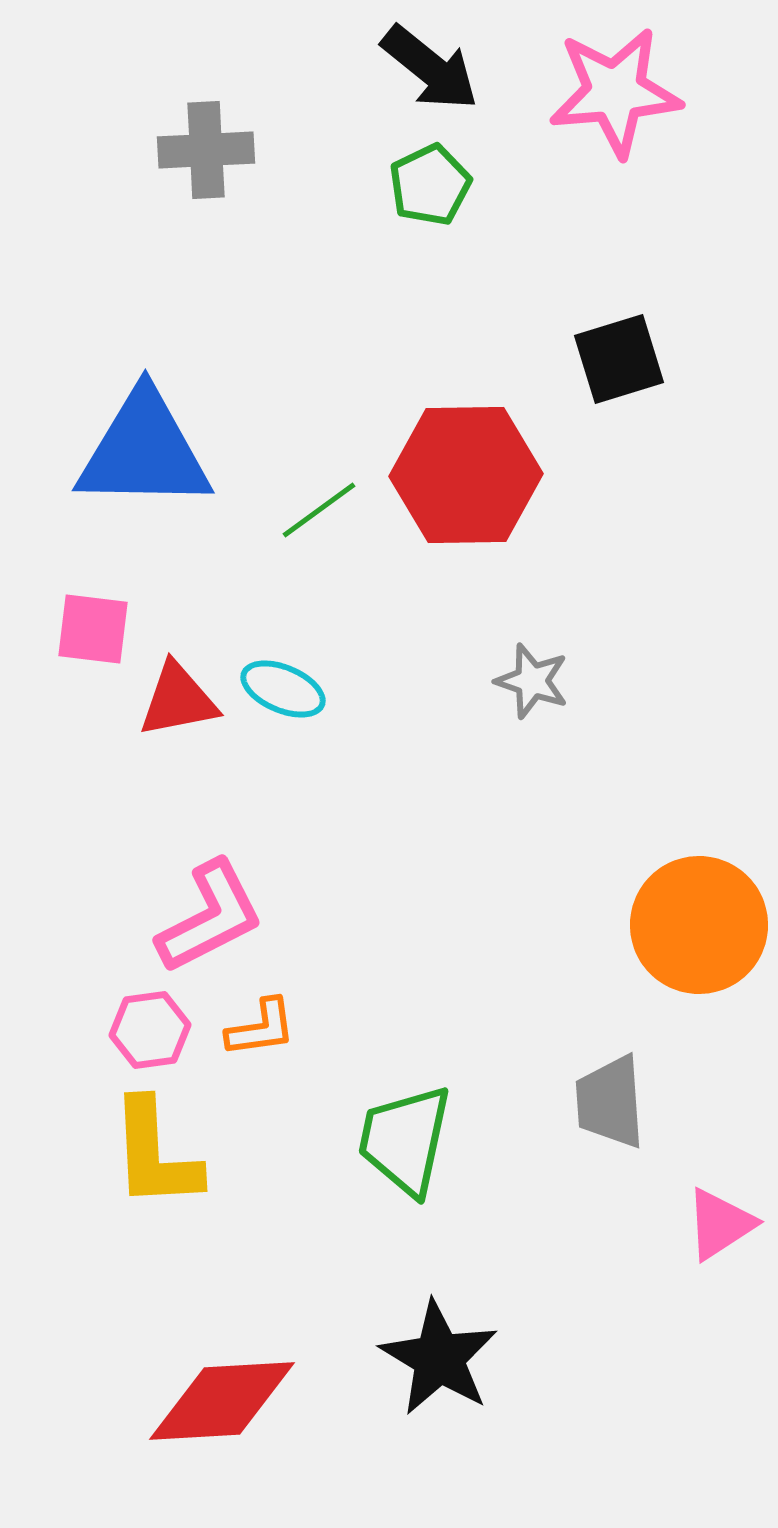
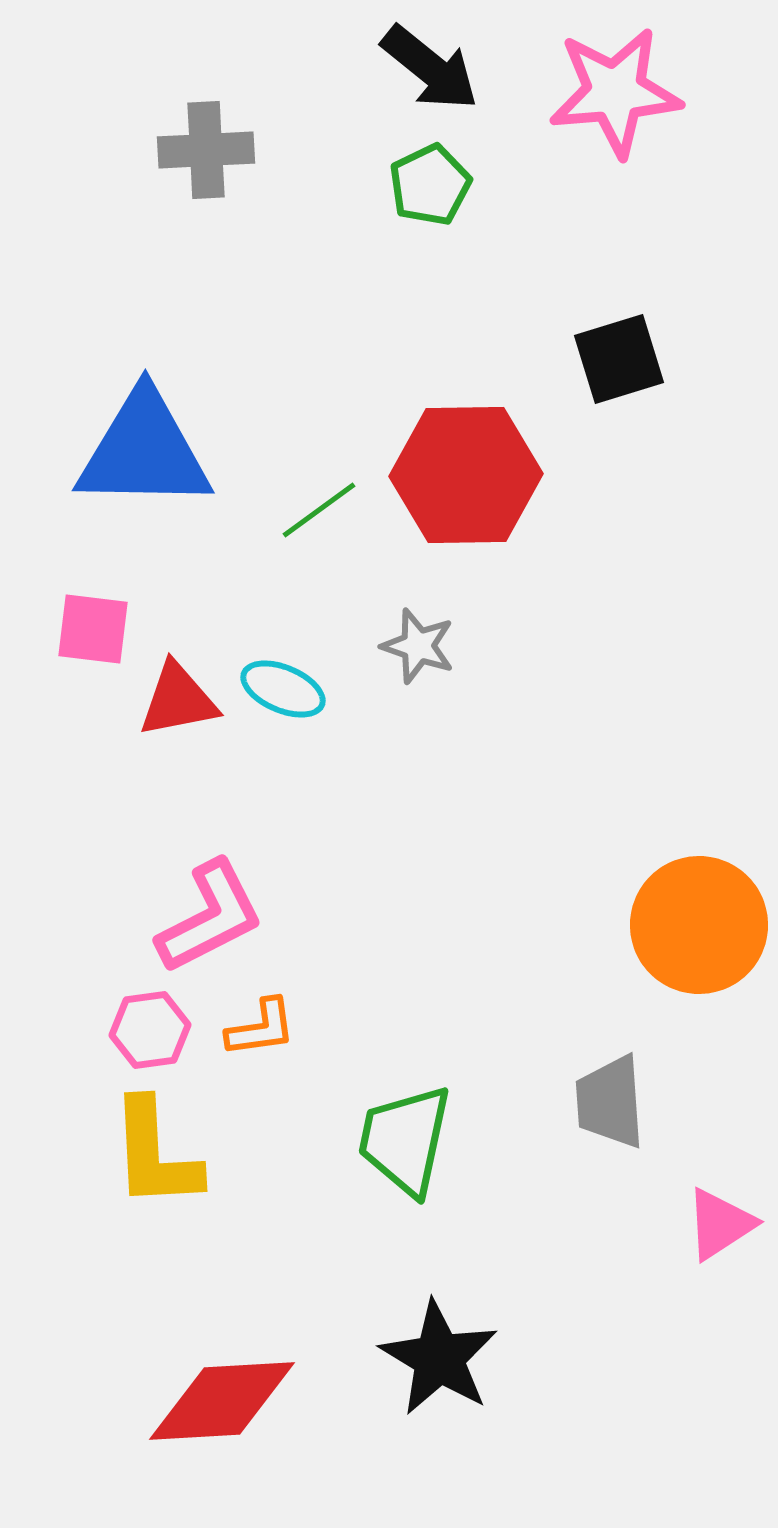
gray star: moved 114 px left, 35 px up
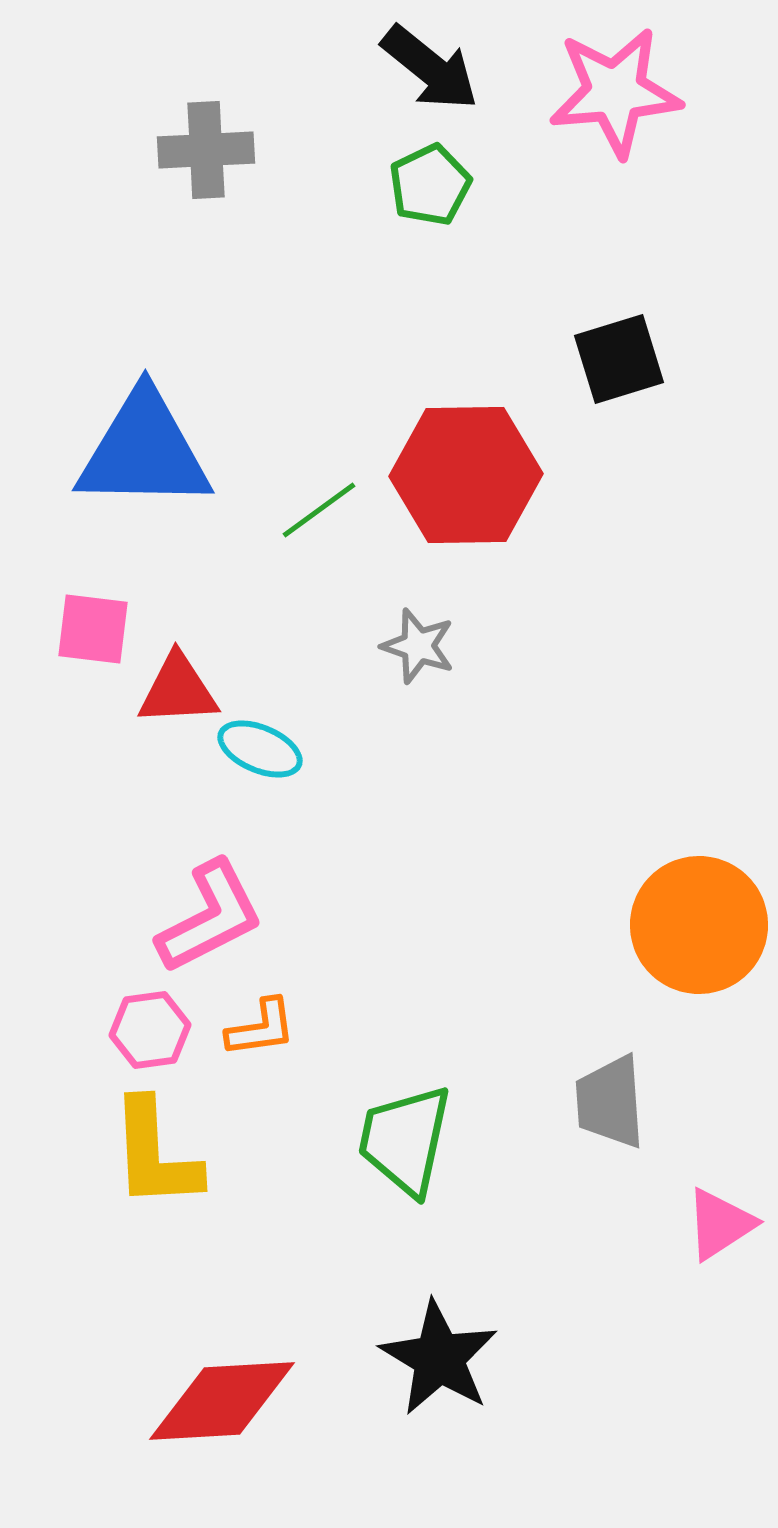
cyan ellipse: moved 23 px left, 60 px down
red triangle: moved 10 px up; rotated 8 degrees clockwise
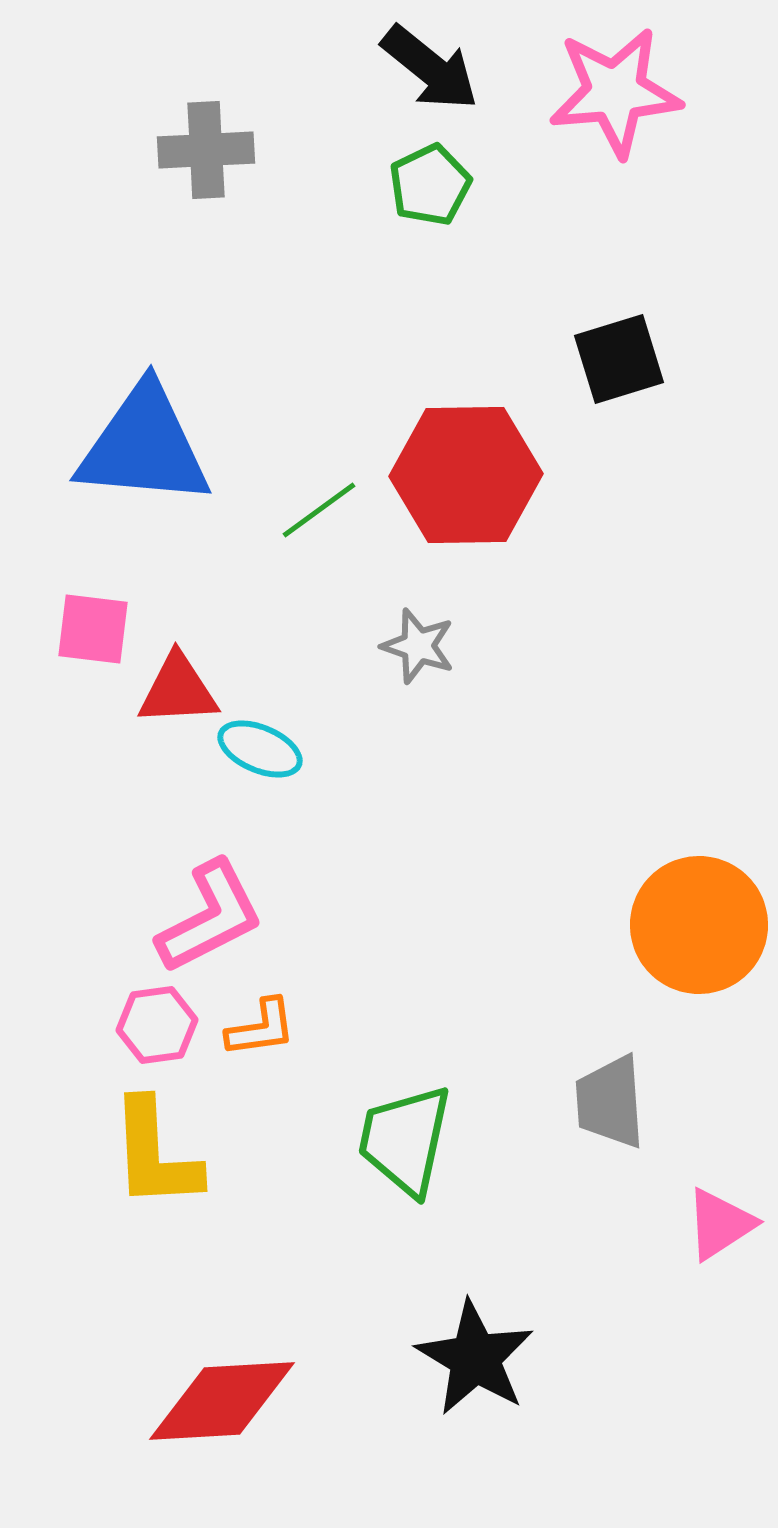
blue triangle: moved 5 px up; rotated 4 degrees clockwise
pink hexagon: moved 7 px right, 5 px up
black star: moved 36 px right
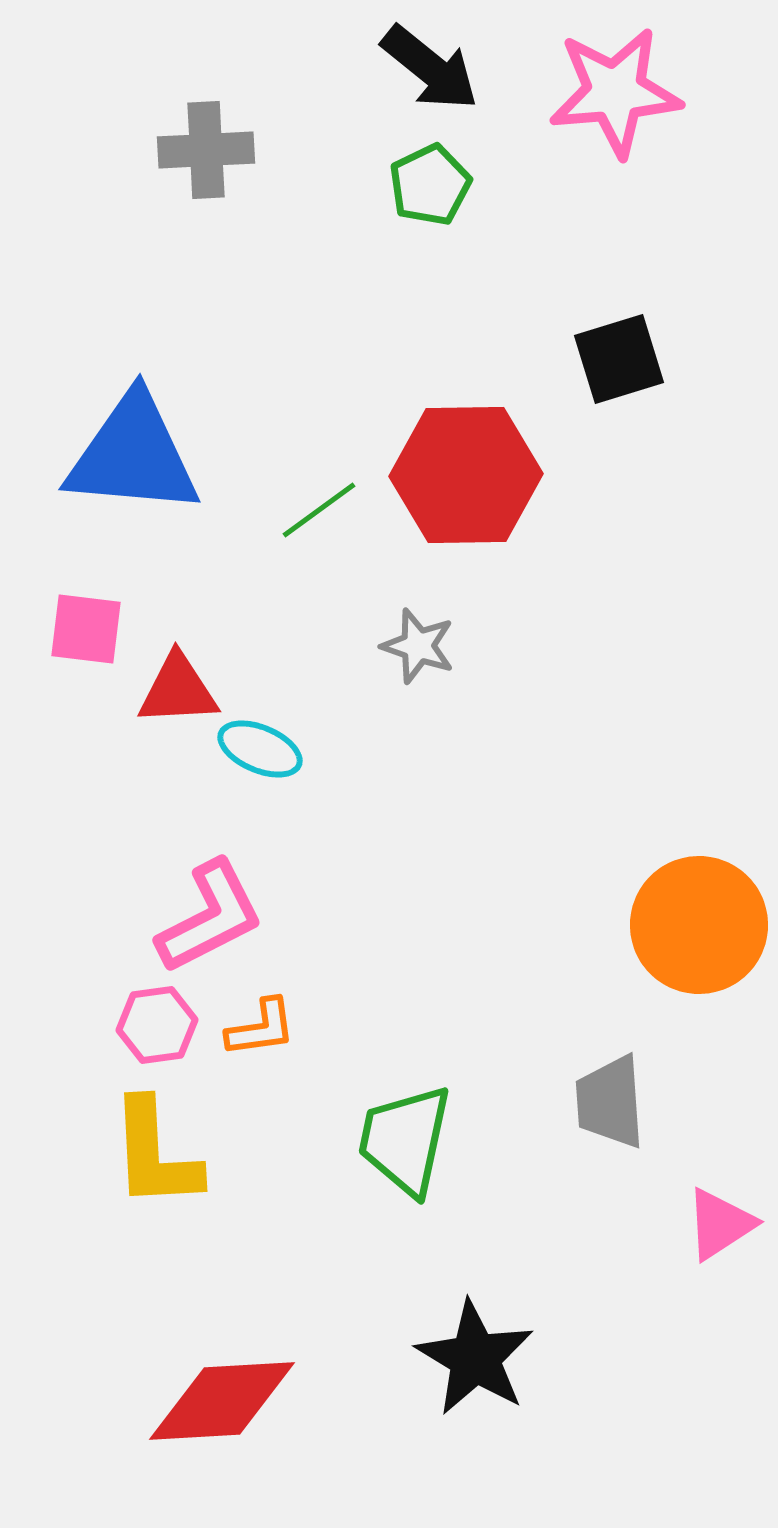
blue triangle: moved 11 px left, 9 px down
pink square: moved 7 px left
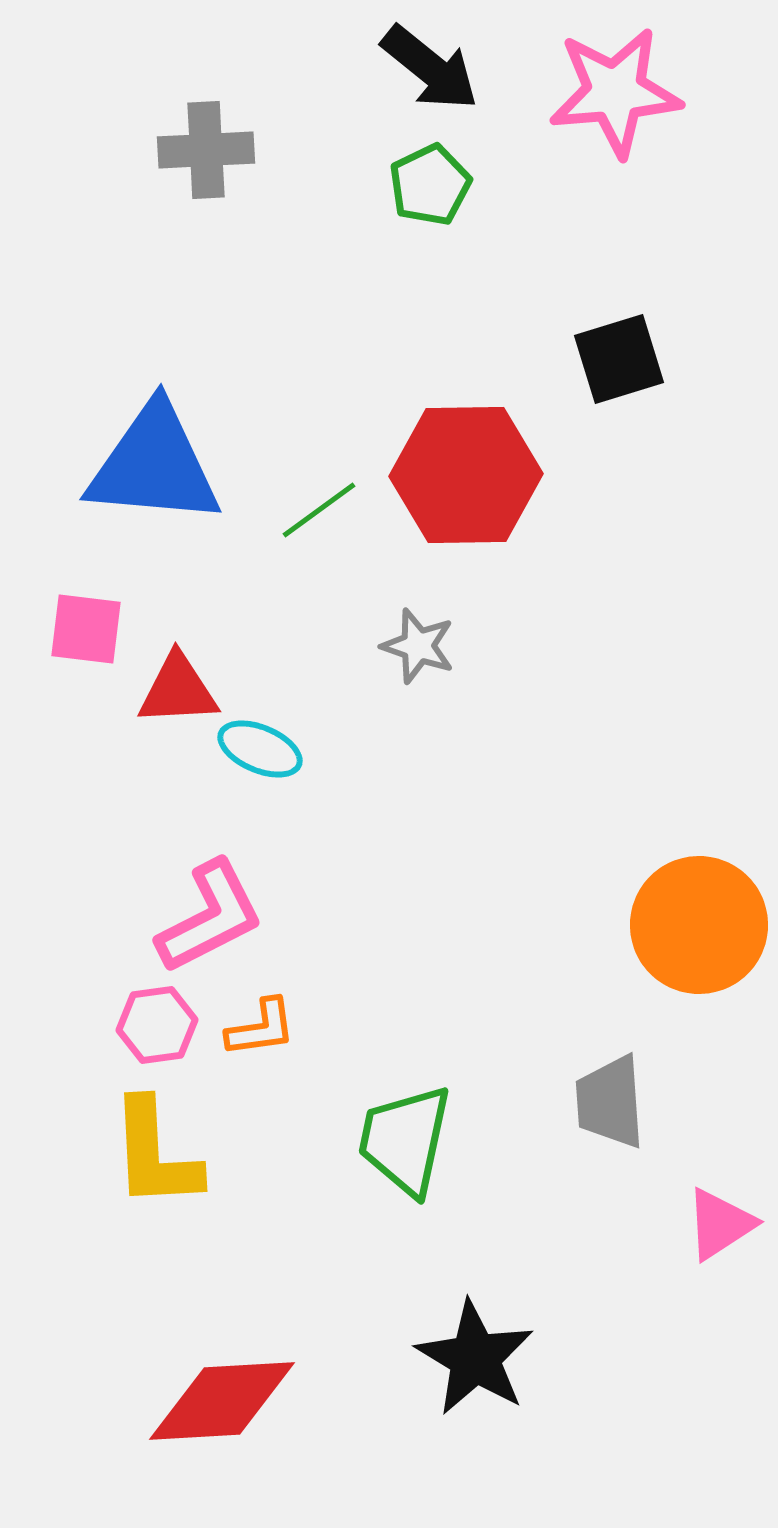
blue triangle: moved 21 px right, 10 px down
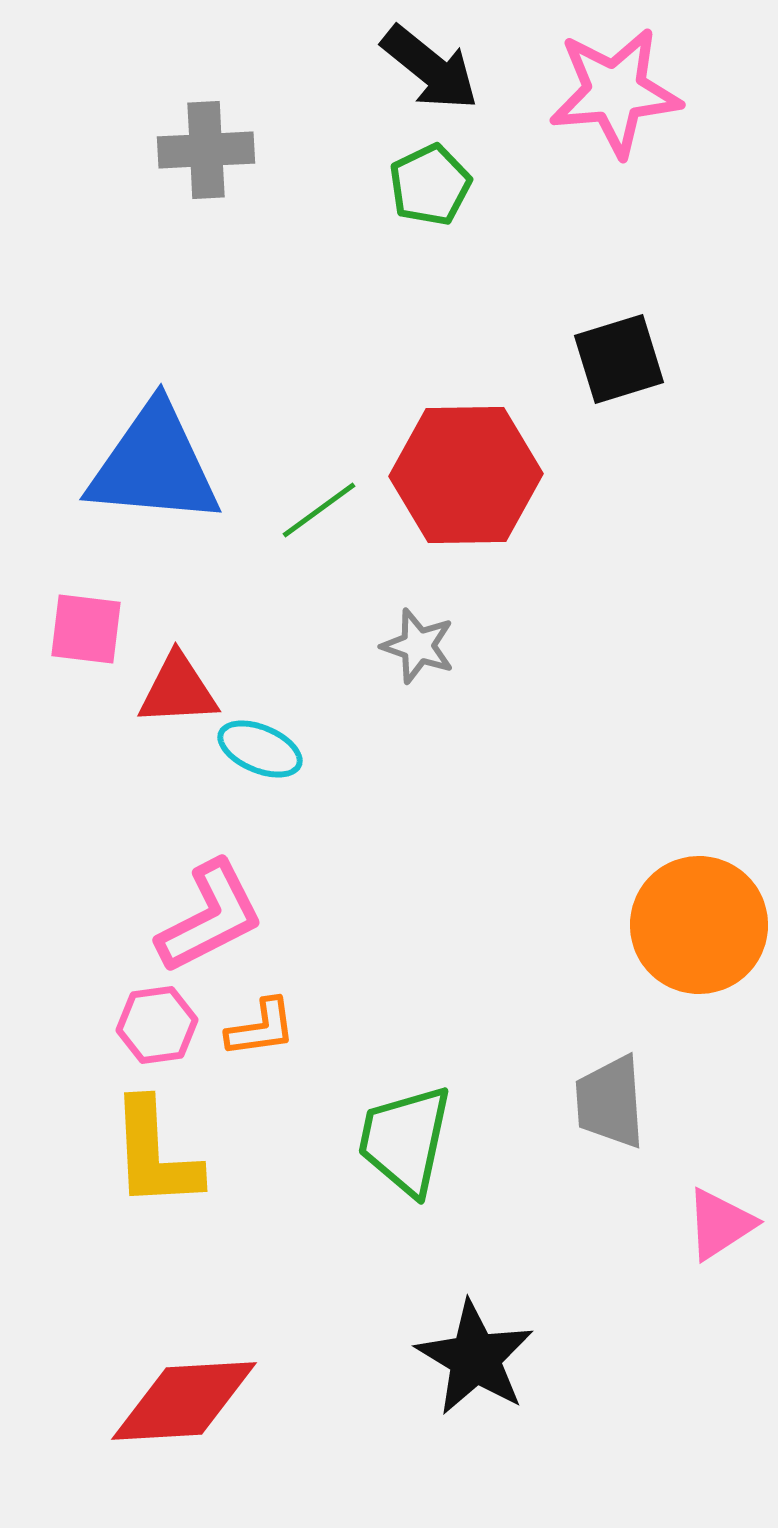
red diamond: moved 38 px left
